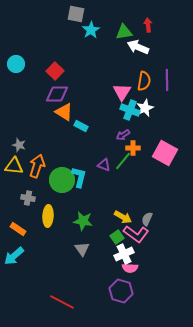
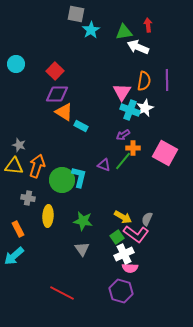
orange rectangle: rotated 28 degrees clockwise
red line: moved 9 px up
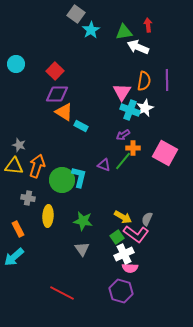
gray square: rotated 24 degrees clockwise
cyan arrow: moved 1 px down
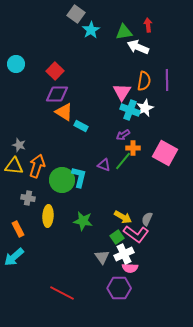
gray triangle: moved 20 px right, 8 px down
purple hexagon: moved 2 px left, 3 px up; rotated 15 degrees counterclockwise
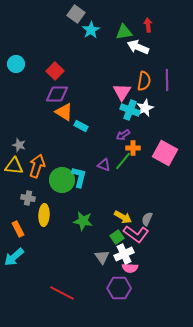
yellow ellipse: moved 4 px left, 1 px up
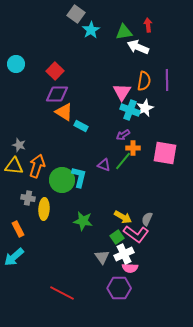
pink square: rotated 20 degrees counterclockwise
yellow ellipse: moved 6 px up
